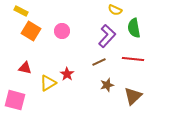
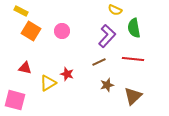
red star: rotated 16 degrees counterclockwise
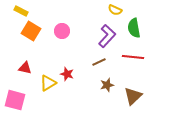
red line: moved 2 px up
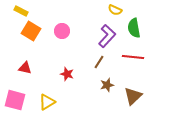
brown line: rotated 32 degrees counterclockwise
yellow triangle: moved 1 px left, 19 px down
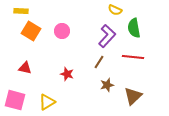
yellow rectangle: rotated 24 degrees counterclockwise
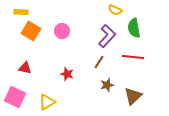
yellow rectangle: moved 1 px down
pink square: moved 3 px up; rotated 10 degrees clockwise
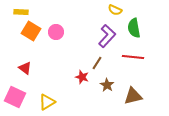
pink circle: moved 6 px left, 1 px down
brown line: moved 2 px left, 1 px down
red triangle: rotated 24 degrees clockwise
red star: moved 15 px right, 3 px down
brown star: rotated 24 degrees counterclockwise
brown triangle: rotated 30 degrees clockwise
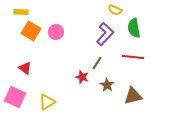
purple L-shape: moved 2 px left, 2 px up
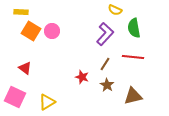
pink circle: moved 4 px left, 1 px up
brown line: moved 8 px right, 1 px down
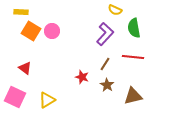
yellow triangle: moved 2 px up
